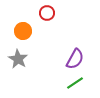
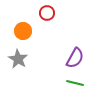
purple semicircle: moved 1 px up
green line: rotated 48 degrees clockwise
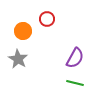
red circle: moved 6 px down
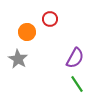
red circle: moved 3 px right
orange circle: moved 4 px right, 1 px down
green line: moved 2 px right, 1 px down; rotated 42 degrees clockwise
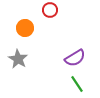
red circle: moved 9 px up
orange circle: moved 2 px left, 4 px up
purple semicircle: rotated 30 degrees clockwise
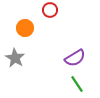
gray star: moved 3 px left, 1 px up
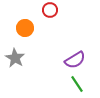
purple semicircle: moved 2 px down
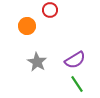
orange circle: moved 2 px right, 2 px up
gray star: moved 22 px right, 4 px down
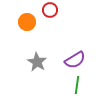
orange circle: moved 4 px up
green line: moved 1 px down; rotated 42 degrees clockwise
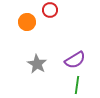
gray star: moved 2 px down
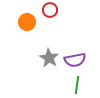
purple semicircle: rotated 20 degrees clockwise
gray star: moved 12 px right, 6 px up
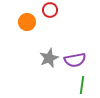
gray star: rotated 18 degrees clockwise
green line: moved 5 px right
